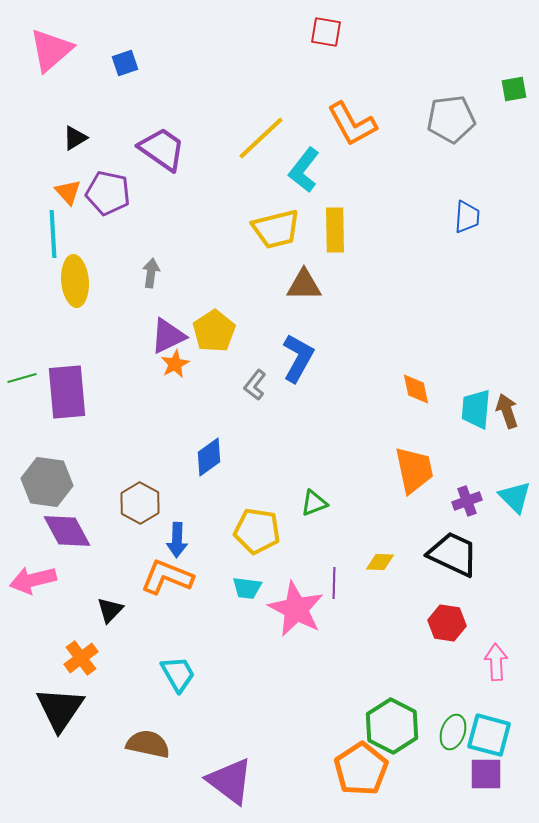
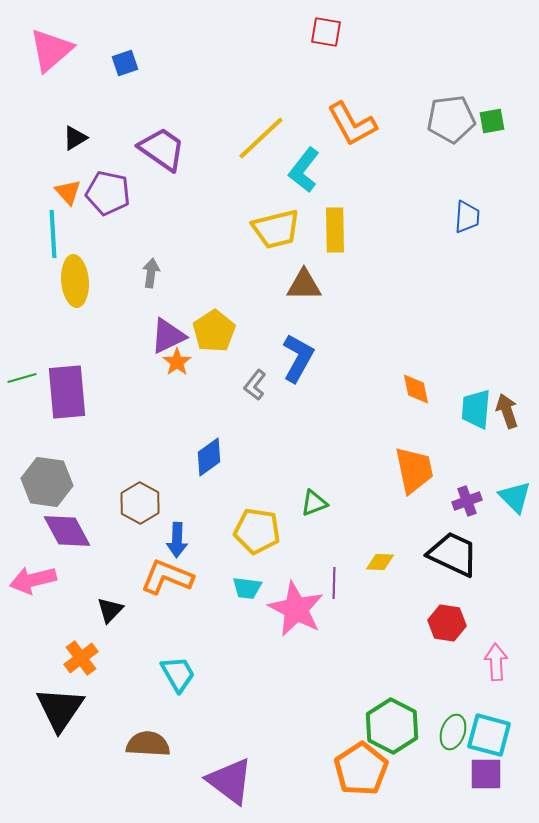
green square at (514, 89): moved 22 px left, 32 px down
orange star at (175, 364): moved 2 px right, 2 px up; rotated 8 degrees counterclockwise
brown semicircle at (148, 744): rotated 9 degrees counterclockwise
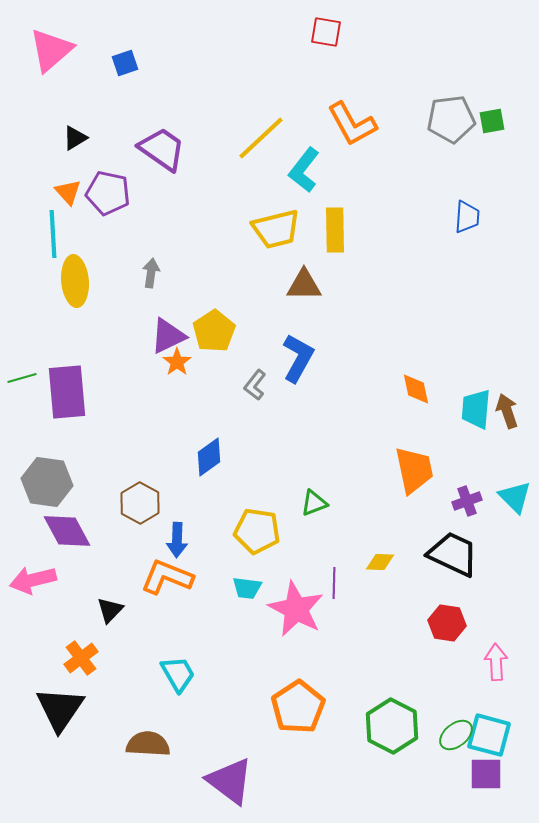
green ellipse at (453, 732): moved 3 px right, 3 px down; rotated 32 degrees clockwise
orange pentagon at (361, 769): moved 63 px left, 62 px up
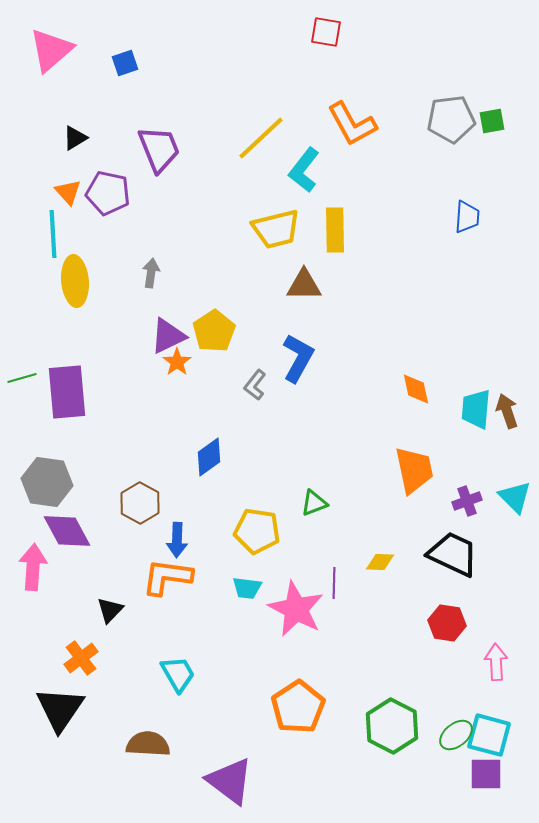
purple trapezoid at (162, 149): moved 3 px left; rotated 33 degrees clockwise
orange L-shape at (167, 577): rotated 14 degrees counterclockwise
pink arrow at (33, 580): moved 13 px up; rotated 108 degrees clockwise
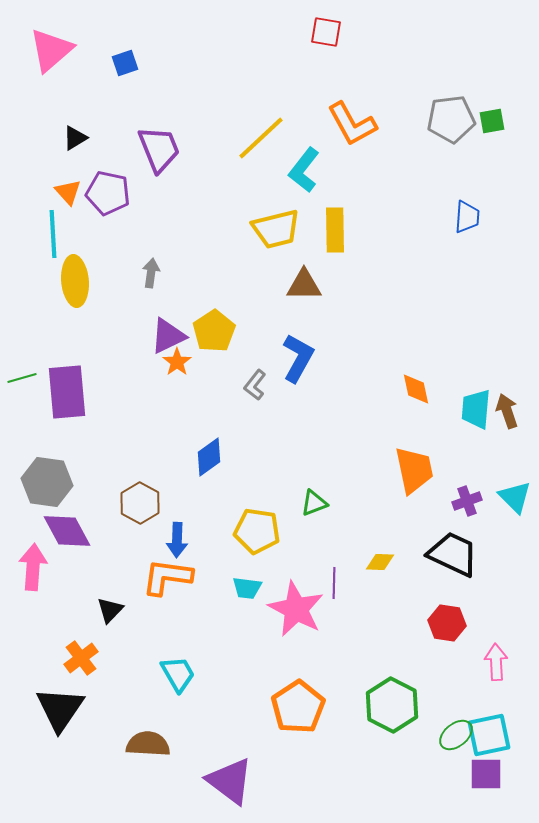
green hexagon at (392, 726): moved 21 px up
cyan square at (489, 735): rotated 27 degrees counterclockwise
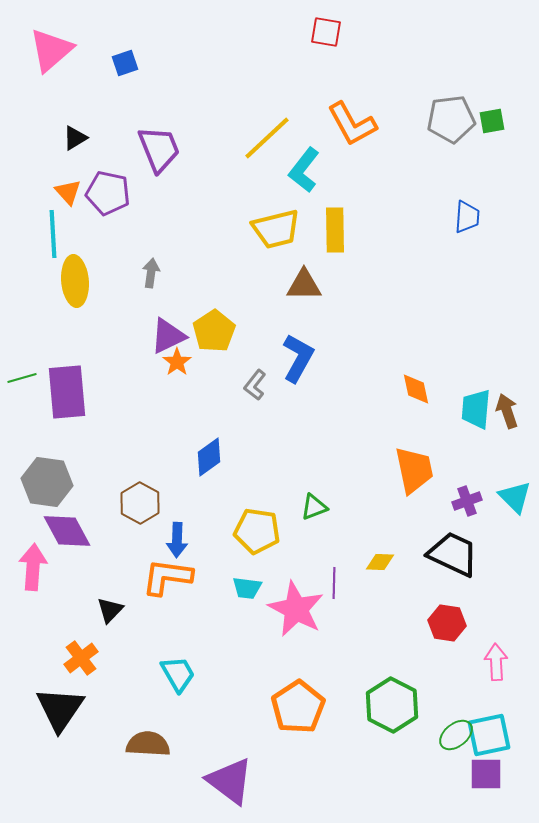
yellow line at (261, 138): moved 6 px right
green triangle at (314, 503): moved 4 px down
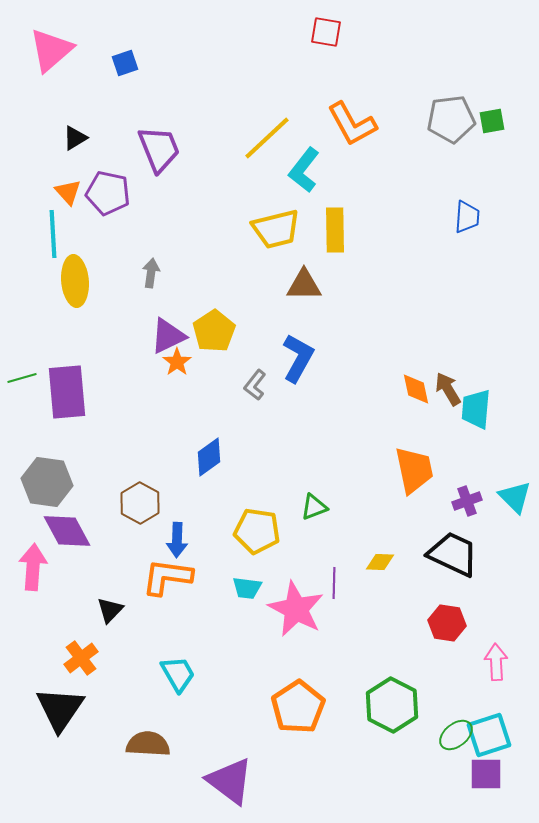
brown arrow at (507, 411): moved 59 px left, 22 px up; rotated 12 degrees counterclockwise
cyan square at (489, 735): rotated 6 degrees counterclockwise
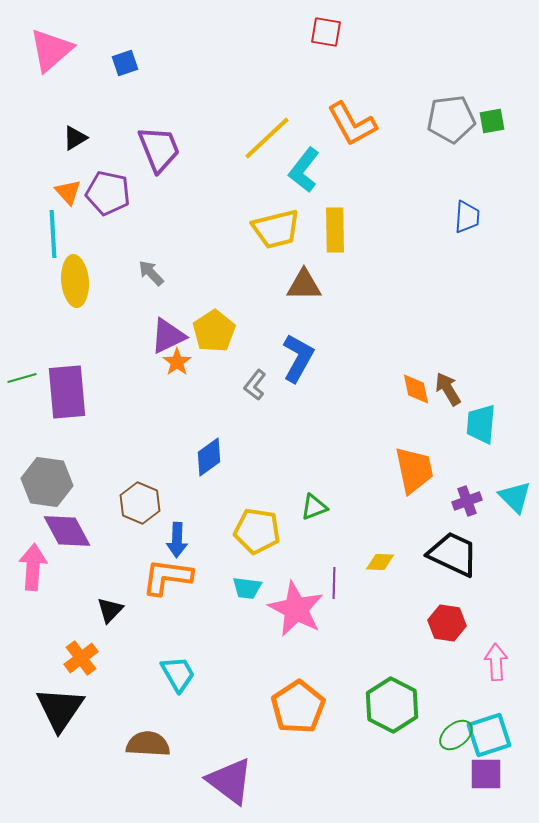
gray arrow at (151, 273): rotated 52 degrees counterclockwise
cyan trapezoid at (476, 409): moved 5 px right, 15 px down
brown hexagon at (140, 503): rotated 6 degrees counterclockwise
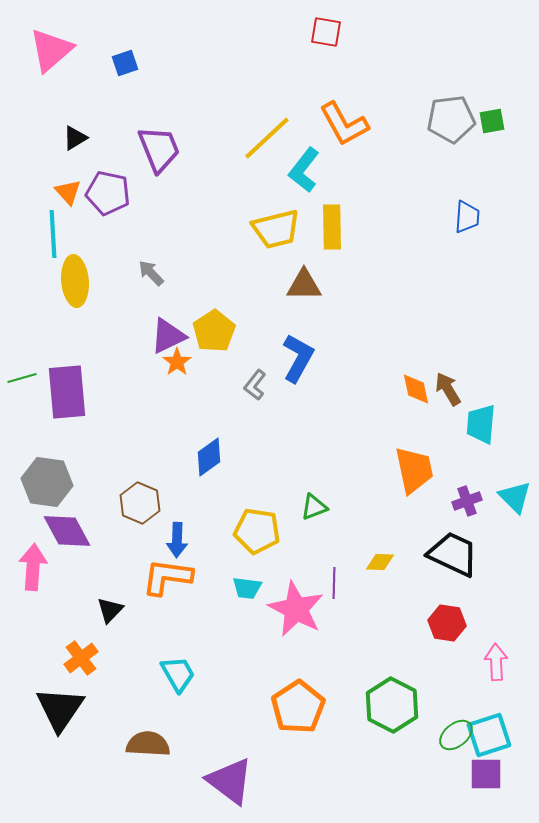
orange L-shape at (352, 124): moved 8 px left
yellow rectangle at (335, 230): moved 3 px left, 3 px up
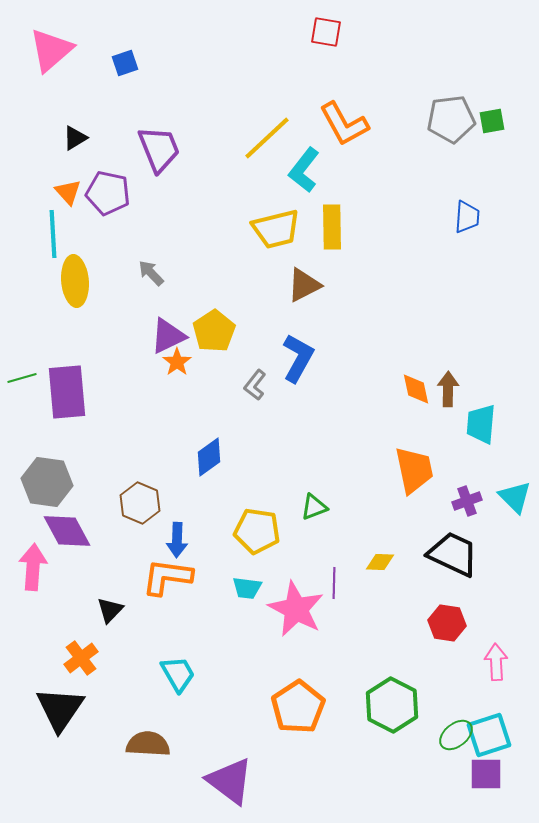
brown triangle at (304, 285): rotated 27 degrees counterclockwise
brown arrow at (448, 389): rotated 32 degrees clockwise
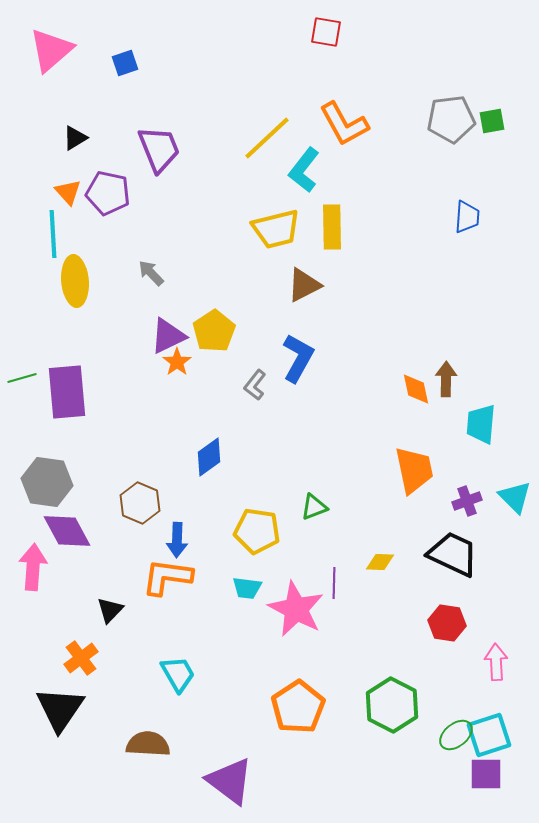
brown arrow at (448, 389): moved 2 px left, 10 px up
